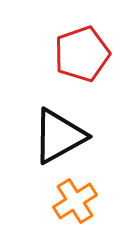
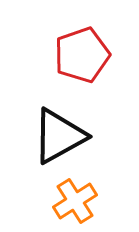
red pentagon: moved 1 px down
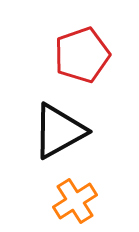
black triangle: moved 5 px up
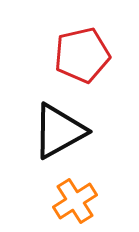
red pentagon: rotated 6 degrees clockwise
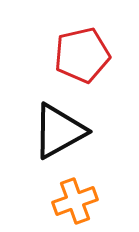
orange cross: rotated 12 degrees clockwise
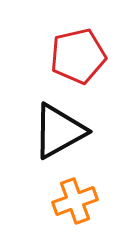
red pentagon: moved 4 px left, 1 px down
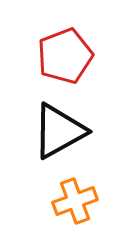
red pentagon: moved 13 px left; rotated 8 degrees counterclockwise
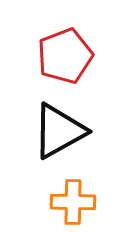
orange cross: moved 2 px left, 1 px down; rotated 21 degrees clockwise
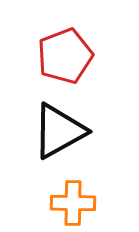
orange cross: moved 1 px down
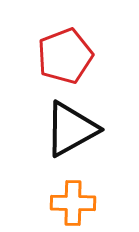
black triangle: moved 12 px right, 2 px up
